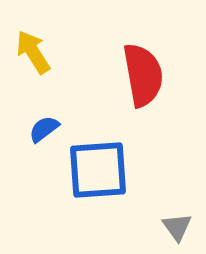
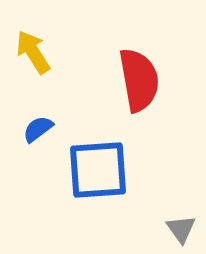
red semicircle: moved 4 px left, 5 px down
blue semicircle: moved 6 px left
gray triangle: moved 4 px right, 2 px down
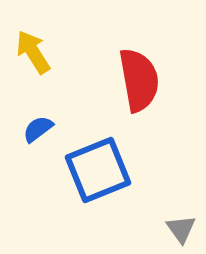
blue square: rotated 18 degrees counterclockwise
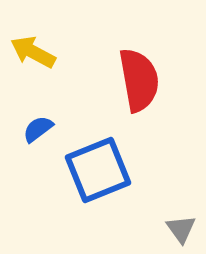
yellow arrow: rotated 30 degrees counterclockwise
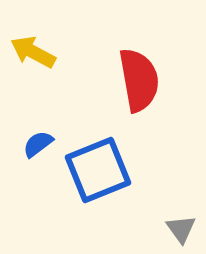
blue semicircle: moved 15 px down
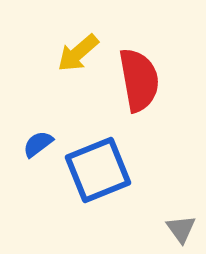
yellow arrow: moved 45 px right, 1 px down; rotated 69 degrees counterclockwise
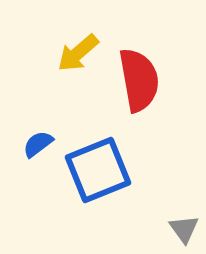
gray triangle: moved 3 px right
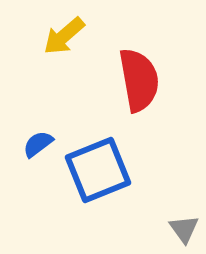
yellow arrow: moved 14 px left, 17 px up
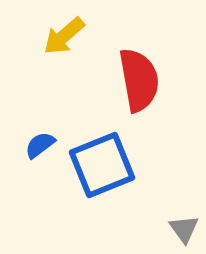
blue semicircle: moved 2 px right, 1 px down
blue square: moved 4 px right, 5 px up
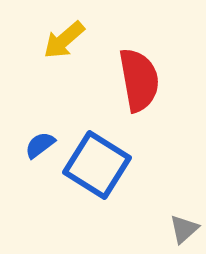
yellow arrow: moved 4 px down
blue square: moved 5 px left; rotated 36 degrees counterclockwise
gray triangle: rotated 24 degrees clockwise
